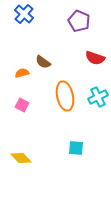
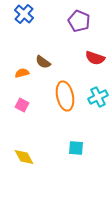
yellow diamond: moved 3 px right, 1 px up; rotated 15 degrees clockwise
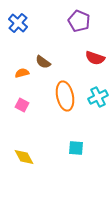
blue cross: moved 6 px left, 9 px down
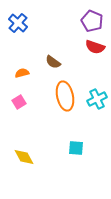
purple pentagon: moved 13 px right
red semicircle: moved 11 px up
brown semicircle: moved 10 px right
cyan cross: moved 1 px left, 2 px down
pink square: moved 3 px left, 3 px up; rotated 32 degrees clockwise
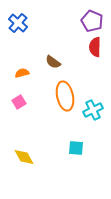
red semicircle: rotated 72 degrees clockwise
cyan cross: moved 4 px left, 11 px down
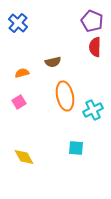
brown semicircle: rotated 49 degrees counterclockwise
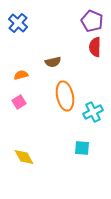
orange semicircle: moved 1 px left, 2 px down
cyan cross: moved 2 px down
cyan square: moved 6 px right
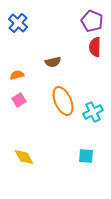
orange semicircle: moved 4 px left
orange ellipse: moved 2 px left, 5 px down; rotated 12 degrees counterclockwise
pink square: moved 2 px up
cyan square: moved 4 px right, 8 px down
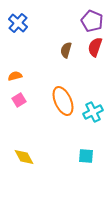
red semicircle: rotated 18 degrees clockwise
brown semicircle: moved 13 px right, 12 px up; rotated 119 degrees clockwise
orange semicircle: moved 2 px left, 1 px down
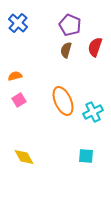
purple pentagon: moved 22 px left, 4 px down
